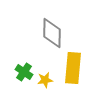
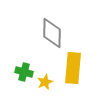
green cross: rotated 18 degrees counterclockwise
yellow star: moved 2 px down; rotated 14 degrees counterclockwise
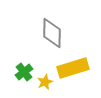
yellow rectangle: rotated 68 degrees clockwise
green cross: rotated 36 degrees clockwise
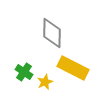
yellow rectangle: rotated 44 degrees clockwise
green cross: rotated 18 degrees counterclockwise
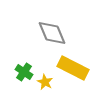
gray diamond: rotated 24 degrees counterclockwise
yellow star: rotated 21 degrees counterclockwise
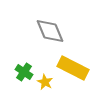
gray diamond: moved 2 px left, 2 px up
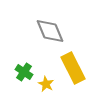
yellow rectangle: rotated 36 degrees clockwise
yellow star: moved 1 px right, 2 px down
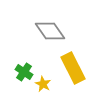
gray diamond: rotated 12 degrees counterclockwise
yellow star: moved 3 px left
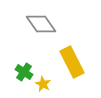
gray diamond: moved 9 px left, 7 px up
yellow rectangle: moved 1 px left, 6 px up
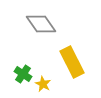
green cross: moved 1 px left, 2 px down
